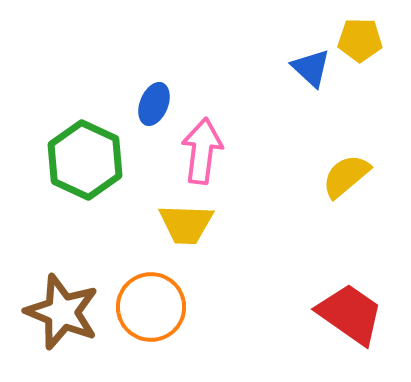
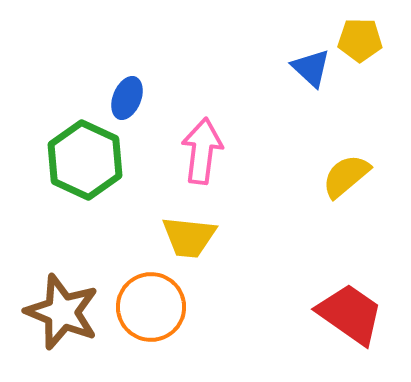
blue ellipse: moved 27 px left, 6 px up
yellow trapezoid: moved 3 px right, 13 px down; rotated 4 degrees clockwise
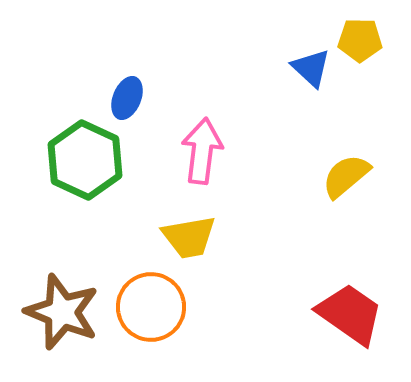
yellow trapezoid: rotated 16 degrees counterclockwise
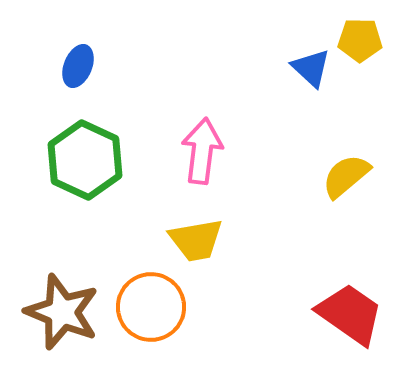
blue ellipse: moved 49 px left, 32 px up
yellow trapezoid: moved 7 px right, 3 px down
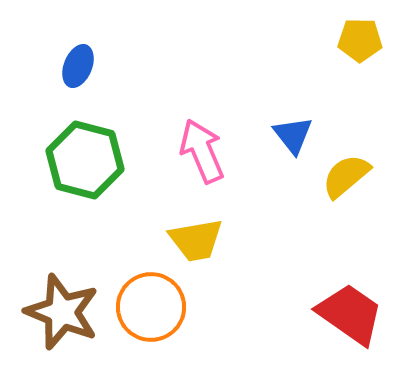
blue triangle: moved 18 px left, 67 px down; rotated 9 degrees clockwise
pink arrow: rotated 30 degrees counterclockwise
green hexagon: rotated 10 degrees counterclockwise
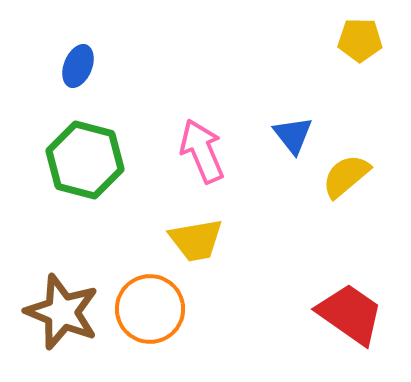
orange circle: moved 1 px left, 2 px down
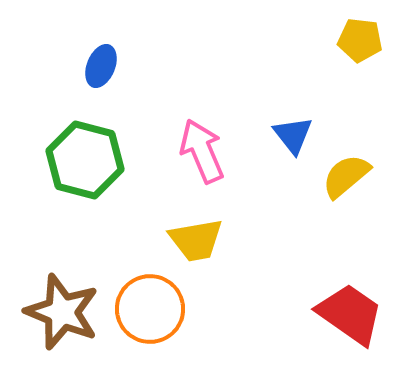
yellow pentagon: rotated 6 degrees clockwise
blue ellipse: moved 23 px right
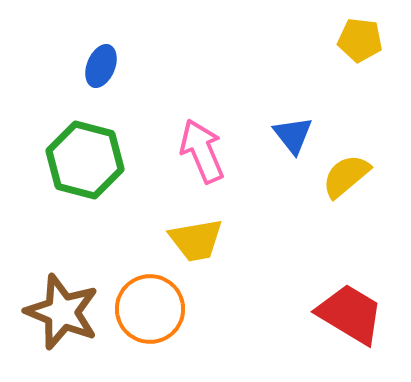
red trapezoid: rotated 4 degrees counterclockwise
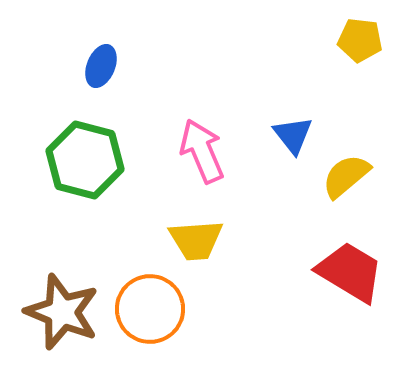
yellow trapezoid: rotated 6 degrees clockwise
red trapezoid: moved 42 px up
